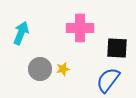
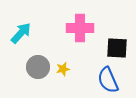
cyan arrow: rotated 20 degrees clockwise
gray circle: moved 2 px left, 2 px up
blue semicircle: rotated 60 degrees counterclockwise
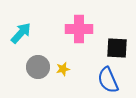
pink cross: moved 1 px left, 1 px down
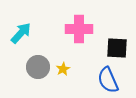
yellow star: rotated 16 degrees counterclockwise
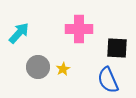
cyan arrow: moved 2 px left
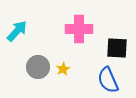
cyan arrow: moved 2 px left, 2 px up
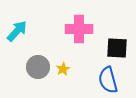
blue semicircle: rotated 8 degrees clockwise
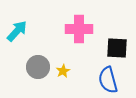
yellow star: moved 2 px down
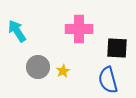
cyan arrow: rotated 75 degrees counterclockwise
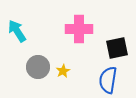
black square: rotated 15 degrees counterclockwise
blue semicircle: rotated 24 degrees clockwise
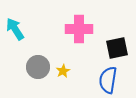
cyan arrow: moved 2 px left, 2 px up
